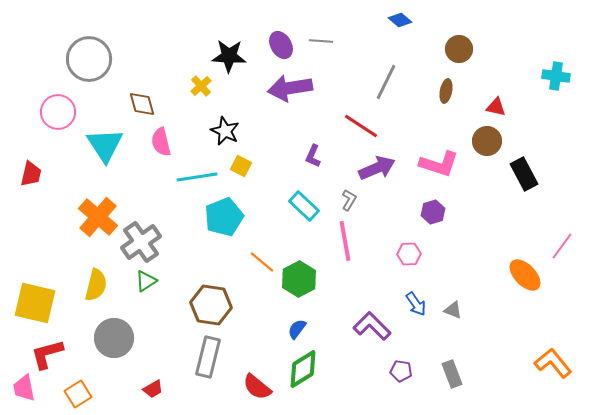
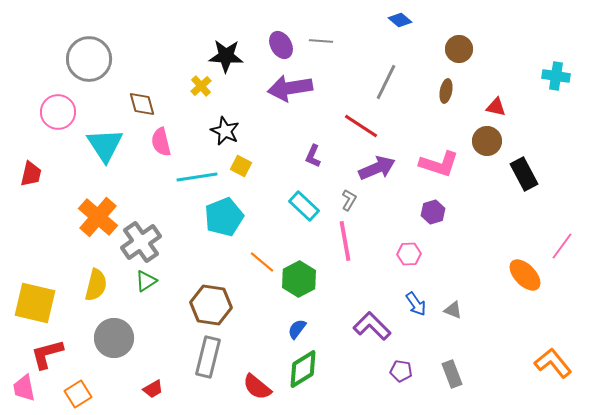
black star at (229, 56): moved 3 px left
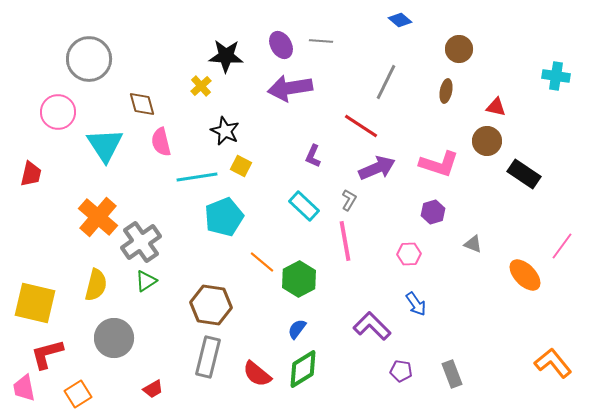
black rectangle at (524, 174): rotated 28 degrees counterclockwise
gray triangle at (453, 310): moved 20 px right, 66 px up
red semicircle at (257, 387): moved 13 px up
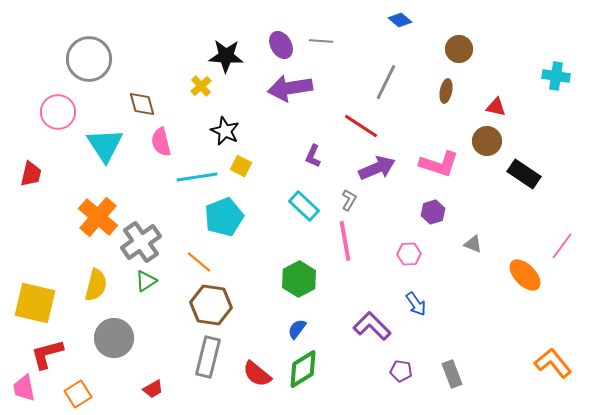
orange line at (262, 262): moved 63 px left
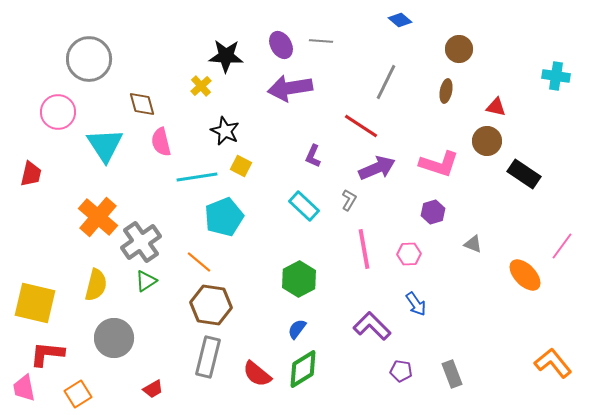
pink line at (345, 241): moved 19 px right, 8 px down
red L-shape at (47, 354): rotated 21 degrees clockwise
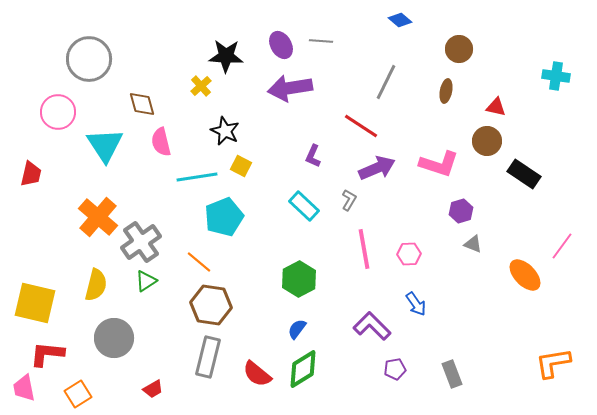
purple hexagon at (433, 212): moved 28 px right, 1 px up
orange L-shape at (553, 363): rotated 60 degrees counterclockwise
purple pentagon at (401, 371): moved 6 px left, 2 px up; rotated 20 degrees counterclockwise
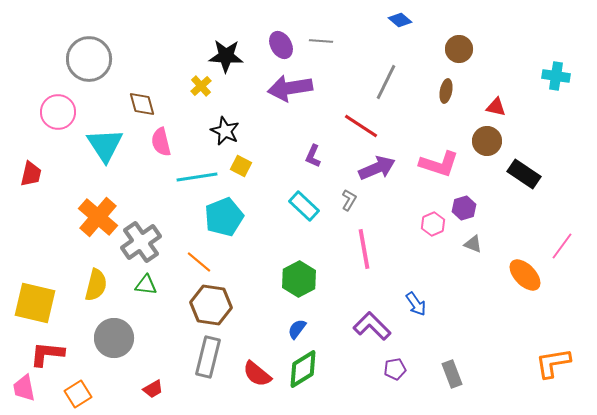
purple hexagon at (461, 211): moved 3 px right, 3 px up
pink hexagon at (409, 254): moved 24 px right, 30 px up; rotated 20 degrees counterclockwise
green triangle at (146, 281): moved 4 px down; rotated 40 degrees clockwise
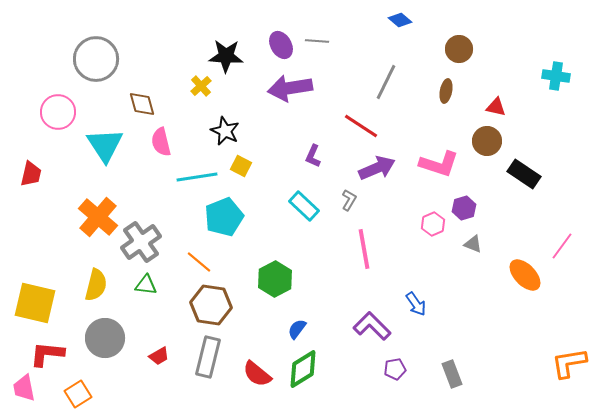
gray line at (321, 41): moved 4 px left
gray circle at (89, 59): moved 7 px right
green hexagon at (299, 279): moved 24 px left
gray circle at (114, 338): moved 9 px left
orange L-shape at (553, 363): moved 16 px right
red trapezoid at (153, 389): moved 6 px right, 33 px up
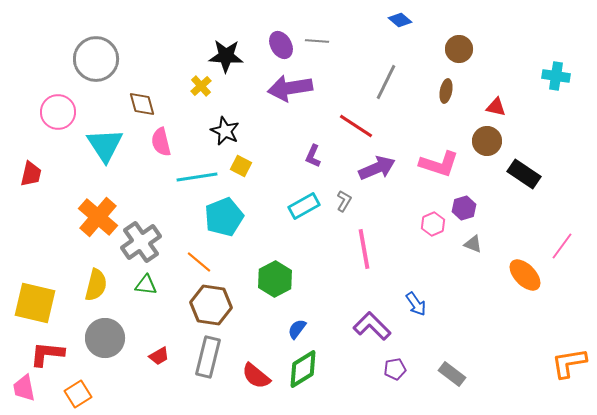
red line at (361, 126): moved 5 px left
gray L-shape at (349, 200): moved 5 px left, 1 px down
cyan rectangle at (304, 206): rotated 72 degrees counterclockwise
red semicircle at (257, 374): moved 1 px left, 2 px down
gray rectangle at (452, 374): rotated 32 degrees counterclockwise
